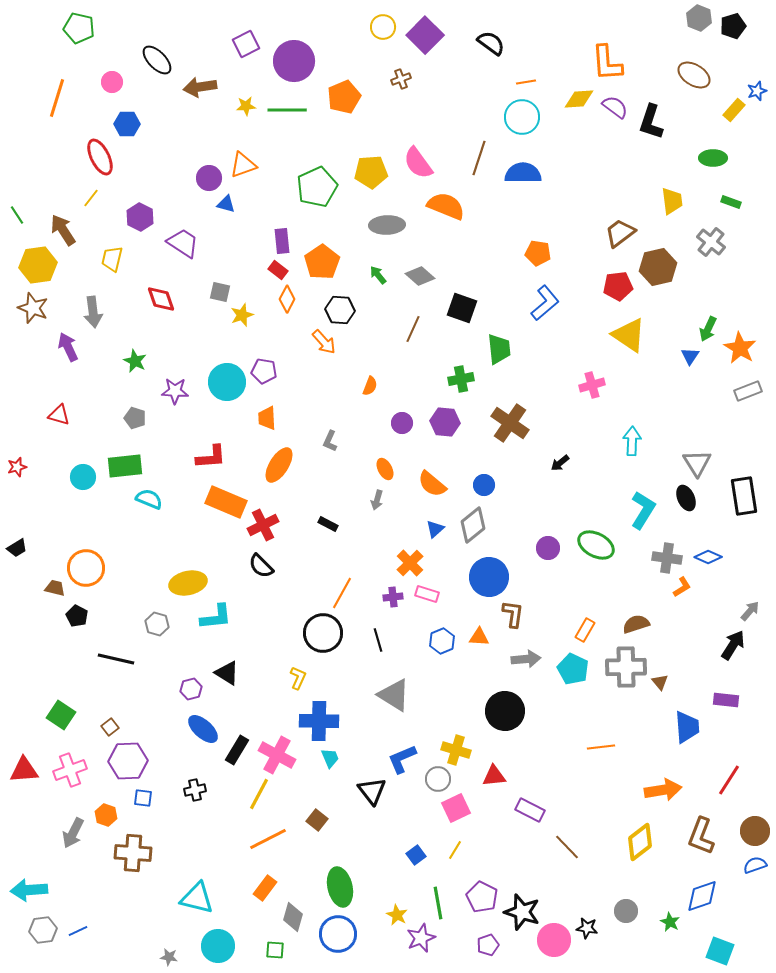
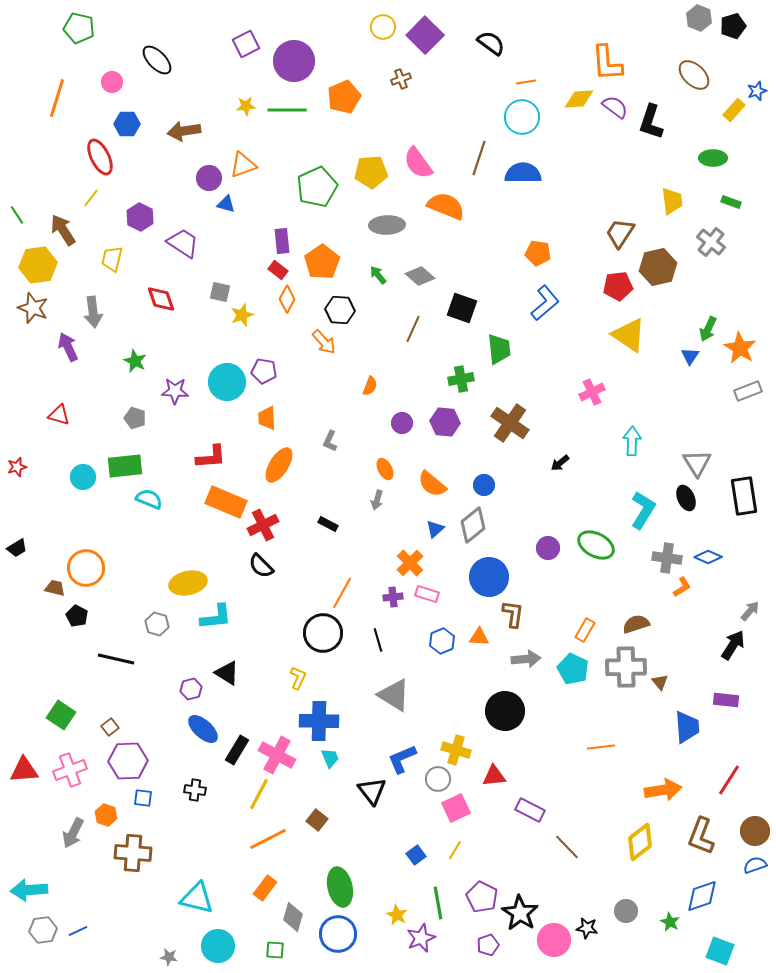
brown ellipse at (694, 75): rotated 12 degrees clockwise
brown arrow at (200, 87): moved 16 px left, 44 px down
brown trapezoid at (620, 233): rotated 20 degrees counterclockwise
pink cross at (592, 385): moved 7 px down; rotated 10 degrees counterclockwise
black cross at (195, 790): rotated 20 degrees clockwise
black star at (522, 912): moved 2 px left, 1 px down; rotated 15 degrees clockwise
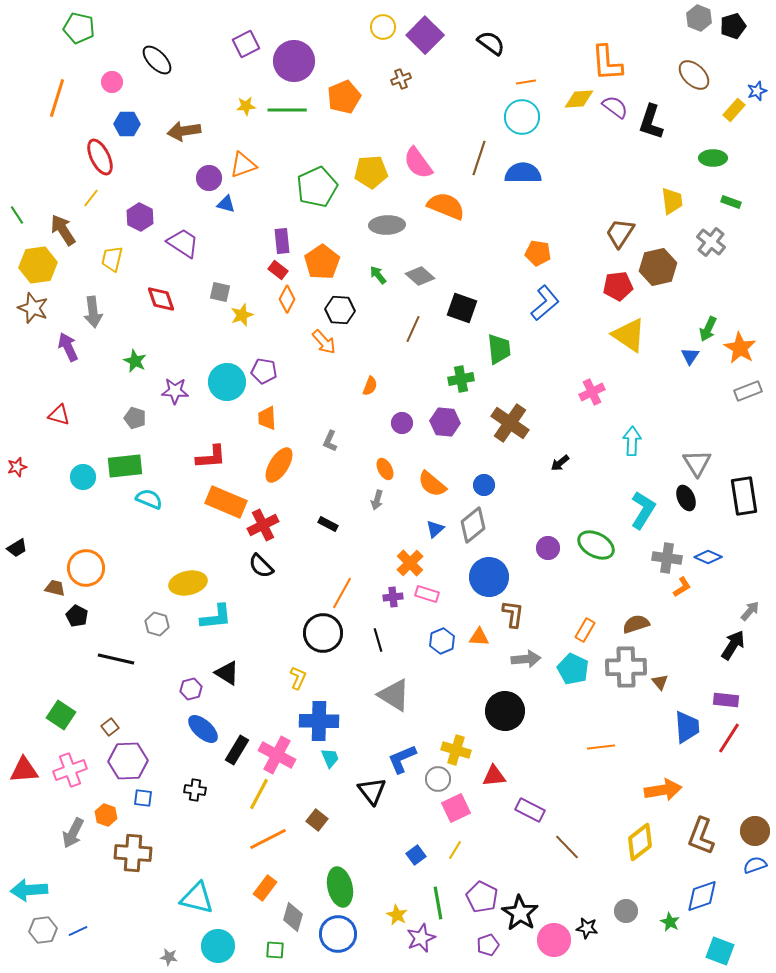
red line at (729, 780): moved 42 px up
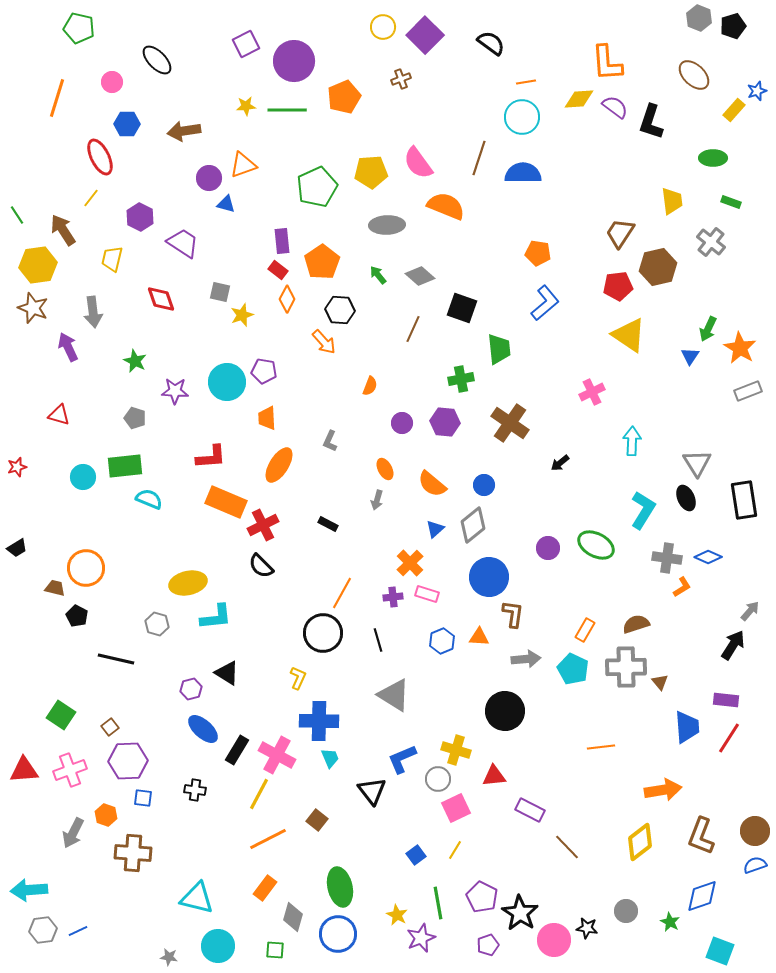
black rectangle at (744, 496): moved 4 px down
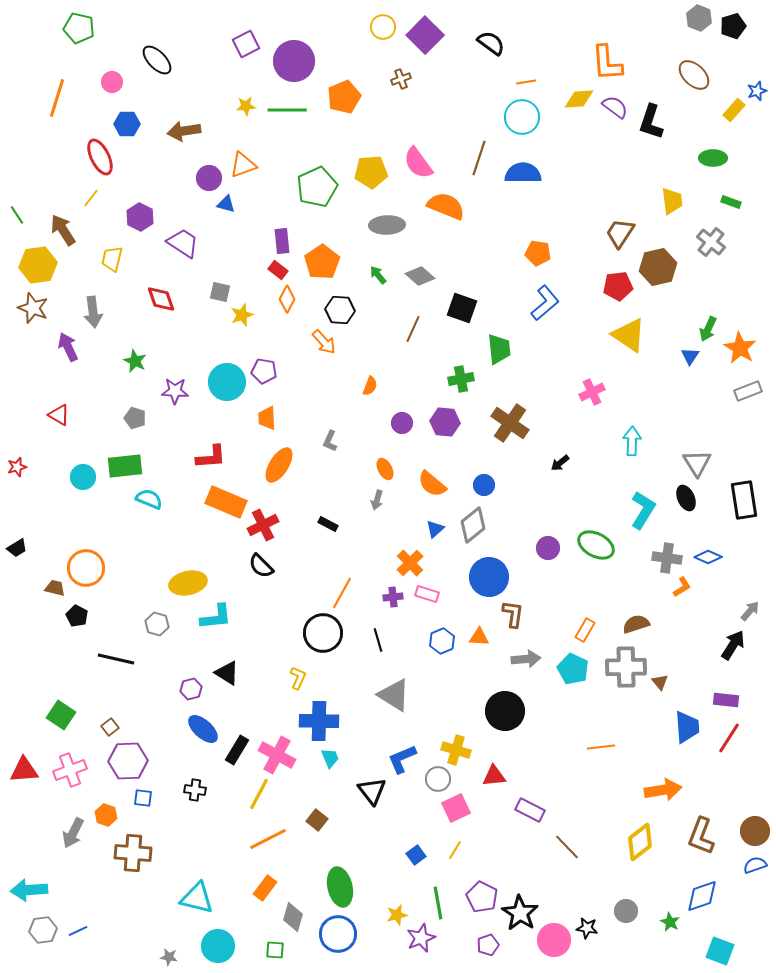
red triangle at (59, 415): rotated 15 degrees clockwise
yellow star at (397, 915): rotated 30 degrees clockwise
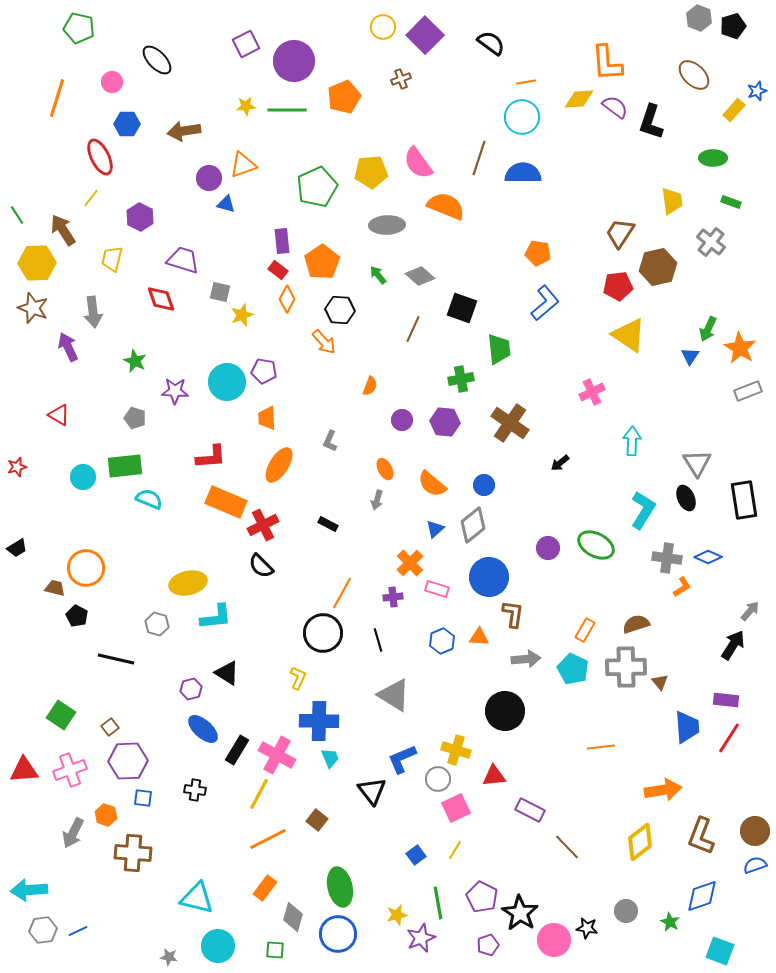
purple trapezoid at (183, 243): moved 17 px down; rotated 16 degrees counterclockwise
yellow hexagon at (38, 265): moved 1 px left, 2 px up; rotated 6 degrees clockwise
purple circle at (402, 423): moved 3 px up
pink rectangle at (427, 594): moved 10 px right, 5 px up
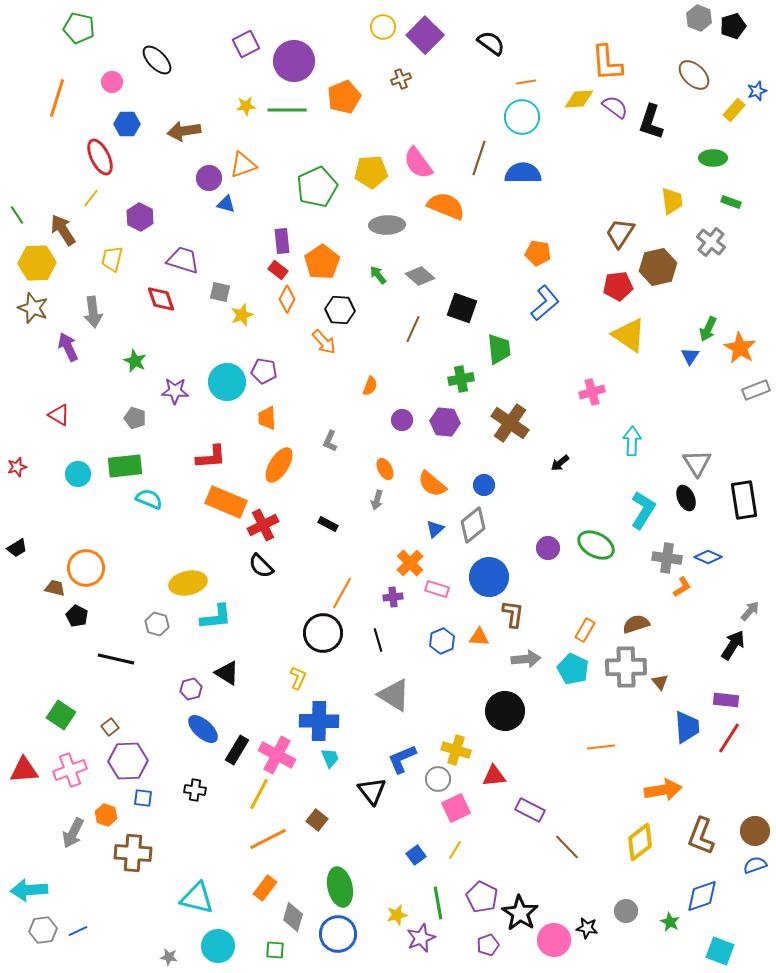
gray rectangle at (748, 391): moved 8 px right, 1 px up
pink cross at (592, 392): rotated 10 degrees clockwise
cyan circle at (83, 477): moved 5 px left, 3 px up
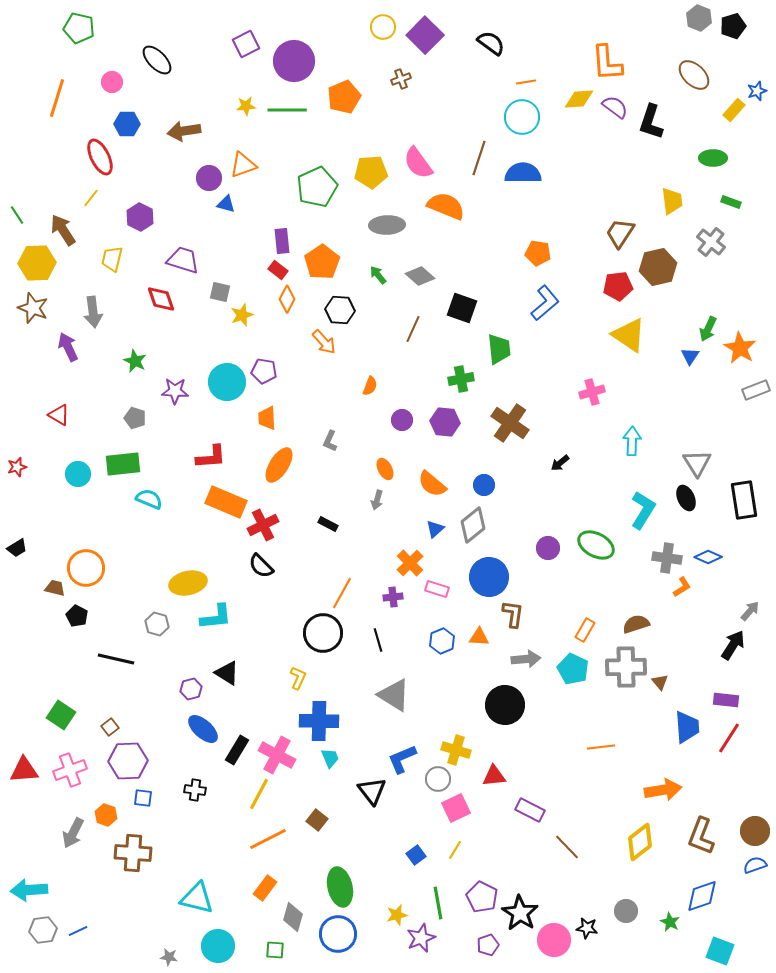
green rectangle at (125, 466): moved 2 px left, 2 px up
black circle at (505, 711): moved 6 px up
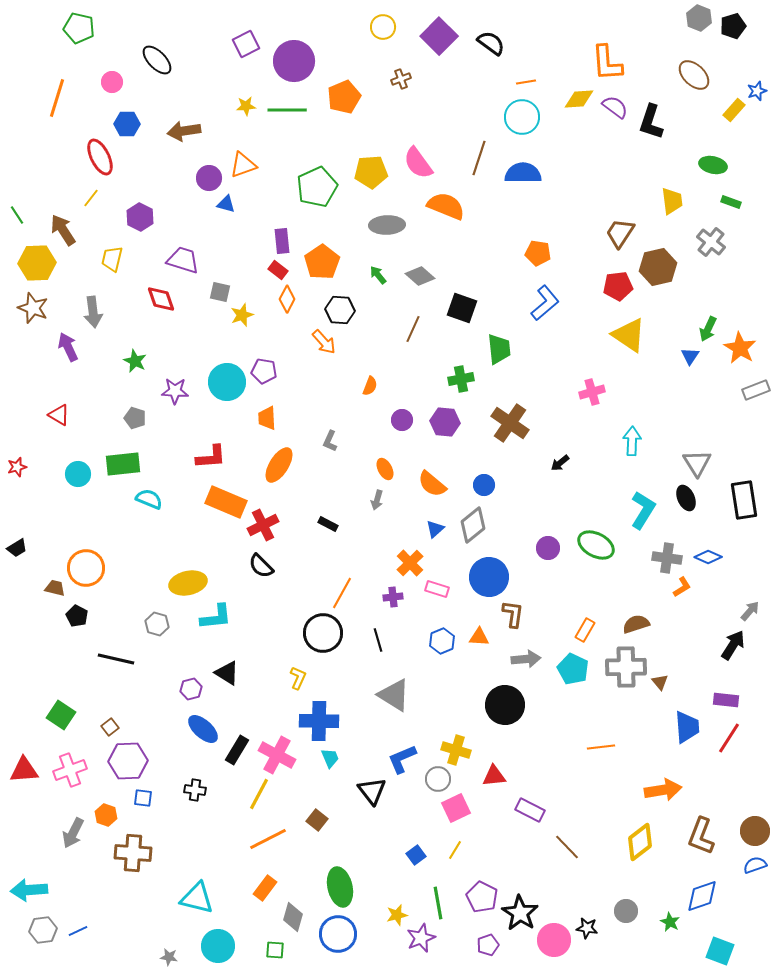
purple square at (425, 35): moved 14 px right, 1 px down
green ellipse at (713, 158): moved 7 px down; rotated 12 degrees clockwise
